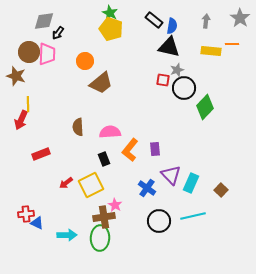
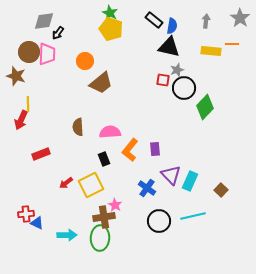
cyan rectangle at (191, 183): moved 1 px left, 2 px up
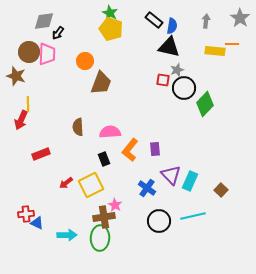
yellow rectangle at (211, 51): moved 4 px right
brown trapezoid at (101, 83): rotated 30 degrees counterclockwise
green diamond at (205, 107): moved 3 px up
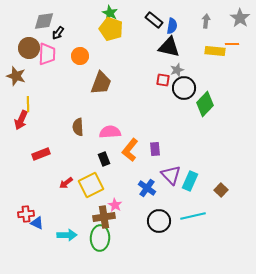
brown circle at (29, 52): moved 4 px up
orange circle at (85, 61): moved 5 px left, 5 px up
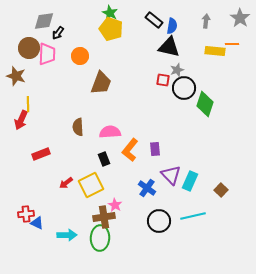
green diamond at (205, 104): rotated 25 degrees counterclockwise
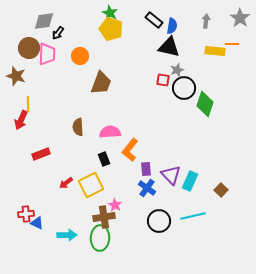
purple rectangle at (155, 149): moved 9 px left, 20 px down
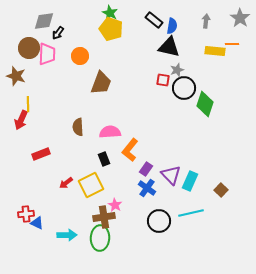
purple rectangle at (146, 169): rotated 40 degrees clockwise
cyan line at (193, 216): moved 2 px left, 3 px up
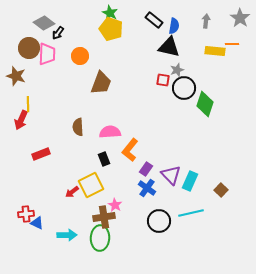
gray diamond at (44, 21): moved 2 px down; rotated 45 degrees clockwise
blue semicircle at (172, 26): moved 2 px right
red arrow at (66, 183): moved 6 px right, 9 px down
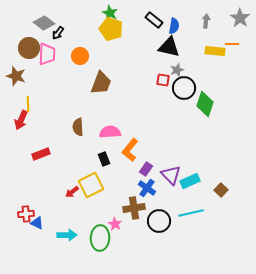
cyan rectangle at (190, 181): rotated 42 degrees clockwise
pink star at (115, 205): moved 19 px down
brown cross at (104, 217): moved 30 px right, 9 px up
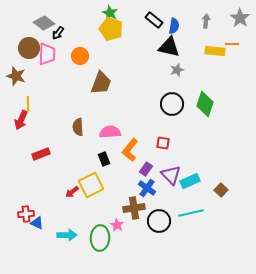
red square at (163, 80): moved 63 px down
black circle at (184, 88): moved 12 px left, 16 px down
pink star at (115, 224): moved 2 px right, 1 px down
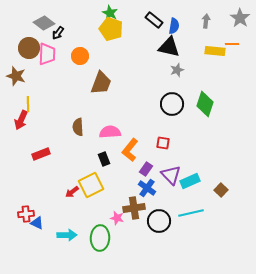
pink star at (117, 225): moved 7 px up; rotated 16 degrees counterclockwise
